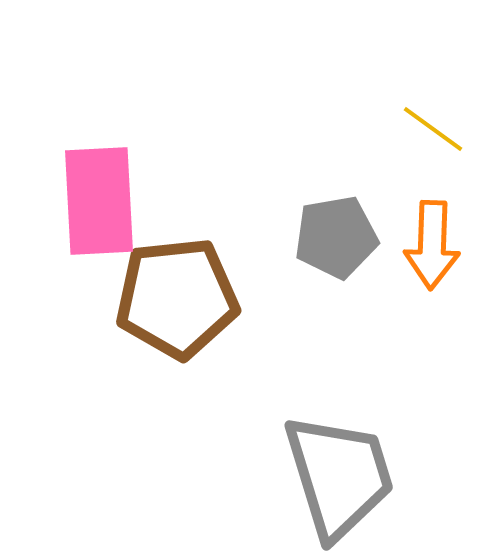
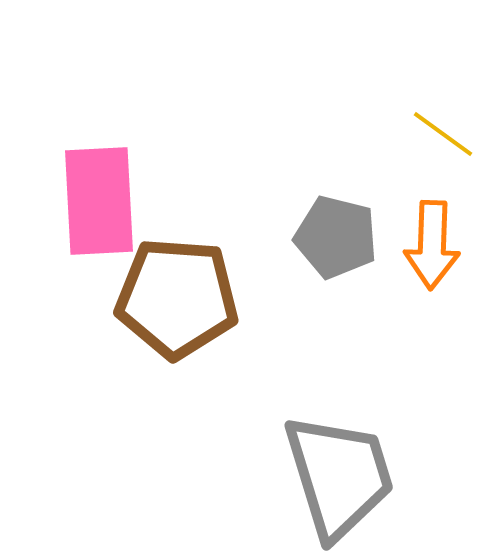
yellow line: moved 10 px right, 5 px down
gray pentagon: rotated 24 degrees clockwise
brown pentagon: rotated 10 degrees clockwise
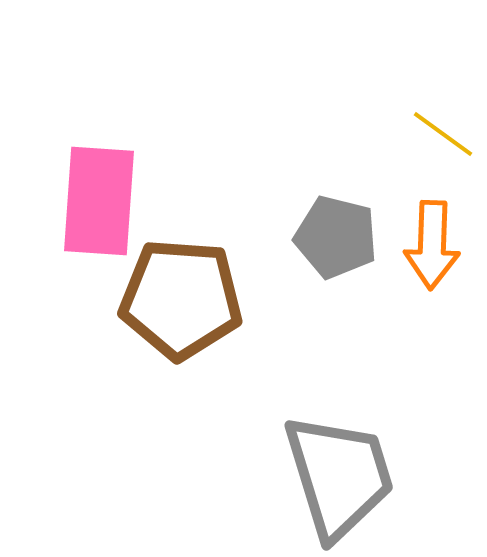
pink rectangle: rotated 7 degrees clockwise
brown pentagon: moved 4 px right, 1 px down
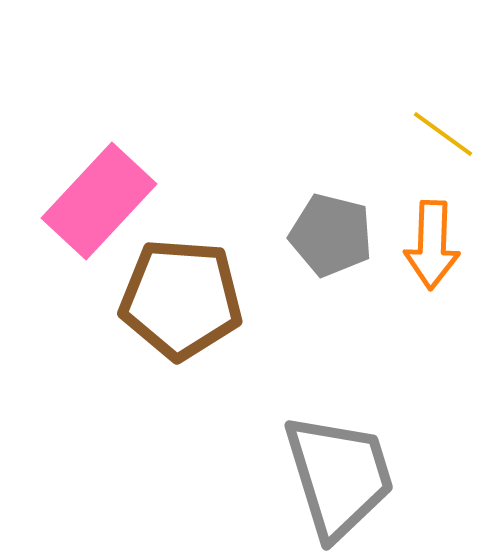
pink rectangle: rotated 39 degrees clockwise
gray pentagon: moved 5 px left, 2 px up
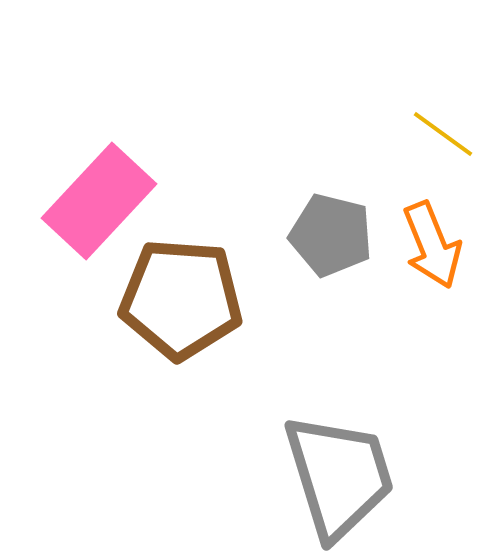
orange arrow: rotated 24 degrees counterclockwise
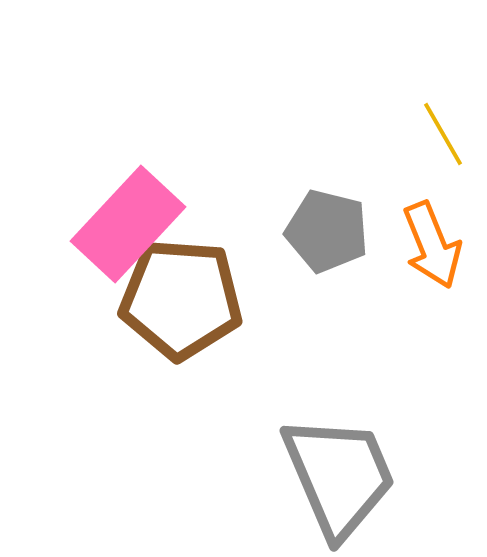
yellow line: rotated 24 degrees clockwise
pink rectangle: moved 29 px right, 23 px down
gray pentagon: moved 4 px left, 4 px up
gray trapezoid: rotated 6 degrees counterclockwise
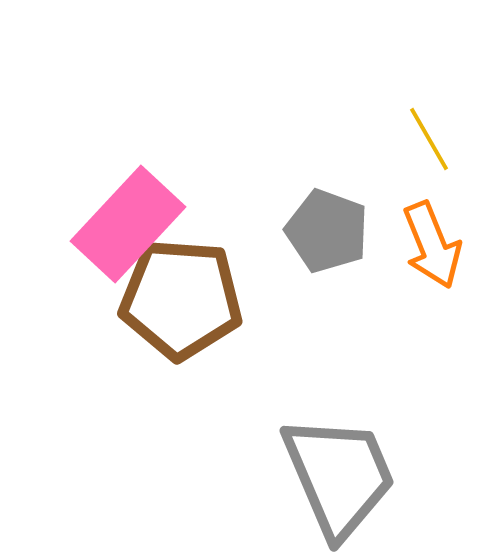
yellow line: moved 14 px left, 5 px down
gray pentagon: rotated 6 degrees clockwise
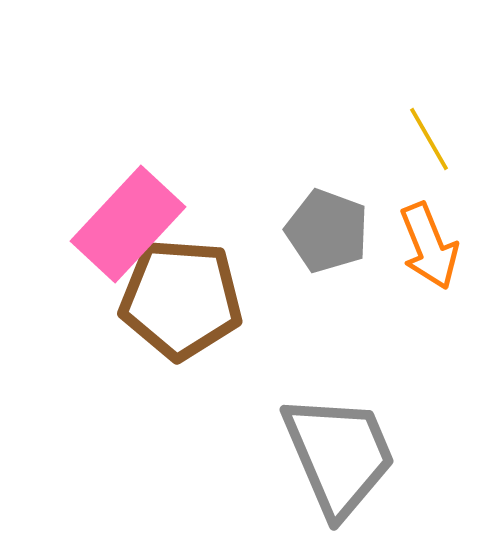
orange arrow: moved 3 px left, 1 px down
gray trapezoid: moved 21 px up
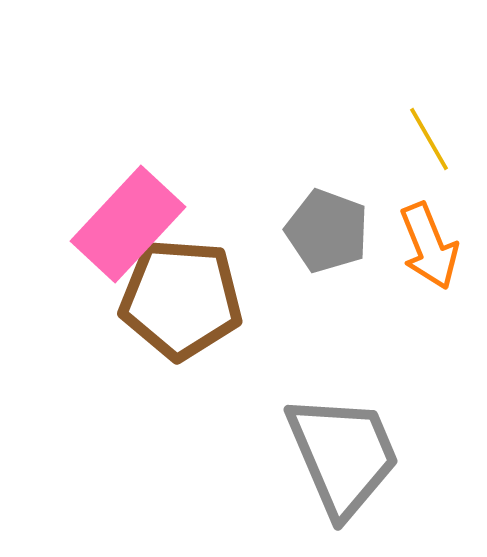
gray trapezoid: moved 4 px right
